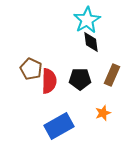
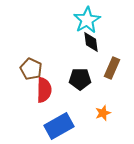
brown rectangle: moved 7 px up
red semicircle: moved 5 px left, 9 px down
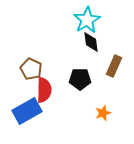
brown rectangle: moved 2 px right, 2 px up
blue rectangle: moved 32 px left, 15 px up
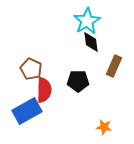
cyan star: moved 1 px down
black pentagon: moved 2 px left, 2 px down
orange star: moved 1 px right, 14 px down; rotated 28 degrees clockwise
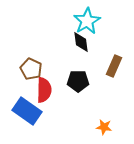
black diamond: moved 10 px left
blue rectangle: rotated 64 degrees clockwise
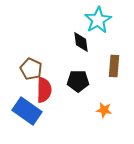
cyan star: moved 11 px right, 1 px up
brown rectangle: rotated 20 degrees counterclockwise
orange star: moved 17 px up
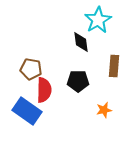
brown pentagon: rotated 15 degrees counterclockwise
orange star: rotated 21 degrees counterclockwise
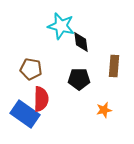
cyan star: moved 37 px left, 6 px down; rotated 28 degrees counterclockwise
black pentagon: moved 1 px right, 2 px up
red semicircle: moved 3 px left, 9 px down
blue rectangle: moved 2 px left, 3 px down
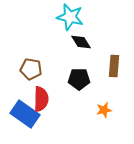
cyan star: moved 9 px right, 9 px up
black diamond: rotated 25 degrees counterclockwise
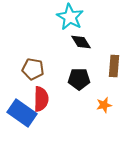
cyan star: rotated 16 degrees clockwise
brown pentagon: moved 2 px right
orange star: moved 5 px up
blue rectangle: moved 3 px left, 1 px up
